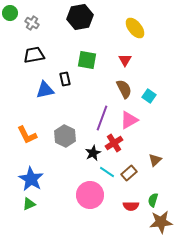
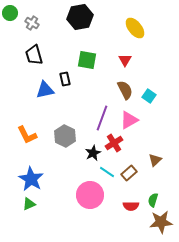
black trapezoid: rotated 95 degrees counterclockwise
brown semicircle: moved 1 px right, 1 px down
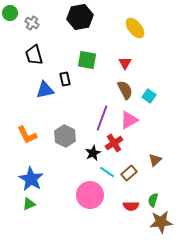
red triangle: moved 3 px down
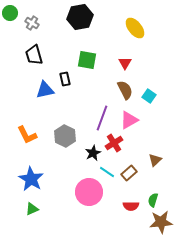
pink circle: moved 1 px left, 3 px up
green triangle: moved 3 px right, 5 px down
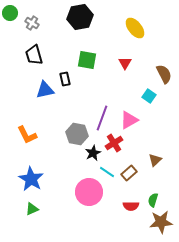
brown semicircle: moved 39 px right, 16 px up
gray hexagon: moved 12 px right, 2 px up; rotated 15 degrees counterclockwise
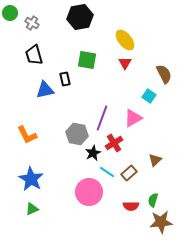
yellow ellipse: moved 10 px left, 12 px down
pink triangle: moved 4 px right, 2 px up
